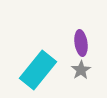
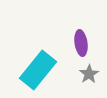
gray star: moved 8 px right, 4 px down
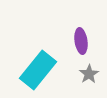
purple ellipse: moved 2 px up
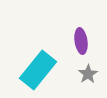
gray star: moved 1 px left
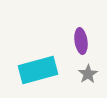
cyan rectangle: rotated 36 degrees clockwise
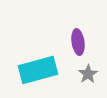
purple ellipse: moved 3 px left, 1 px down
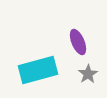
purple ellipse: rotated 15 degrees counterclockwise
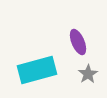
cyan rectangle: moved 1 px left
